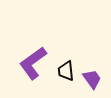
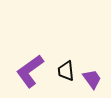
purple L-shape: moved 3 px left, 8 px down
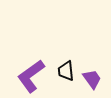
purple L-shape: moved 1 px right, 5 px down
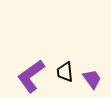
black trapezoid: moved 1 px left, 1 px down
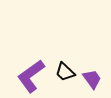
black trapezoid: rotated 40 degrees counterclockwise
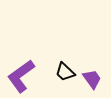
purple L-shape: moved 10 px left
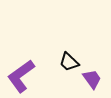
black trapezoid: moved 4 px right, 10 px up
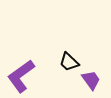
purple trapezoid: moved 1 px left, 1 px down
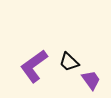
purple L-shape: moved 13 px right, 10 px up
